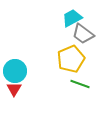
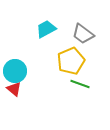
cyan trapezoid: moved 26 px left, 11 px down
yellow pentagon: moved 2 px down
red triangle: rotated 21 degrees counterclockwise
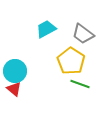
yellow pentagon: rotated 16 degrees counterclockwise
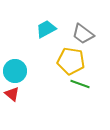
yellow pentagon: rotated 24 degrees counterclockwise
red triangle: moved 2 px left, 5 px down
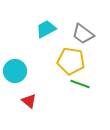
red triangle: moved 17 px right, 7 px down
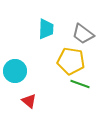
cyan trapezoid: rotated 120 degrees clockwise
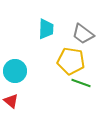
green line: moved 1 px right, 1 px up
red triangle: moved 18 px left
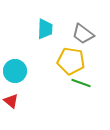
cyan trapezoid: moved 1 px left
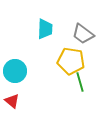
green line: moved 1 px left, 1 px up; rotated 54 degrees clockwise
red triangle: moved 1 px right
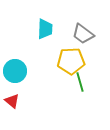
yellow pentagon: rotated 12 degrees counterclockwise
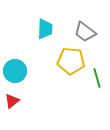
gray trapezoid: moved 2 px right, 2 px up
yellow pentagon: rotated 8 degrees clockwise
green line: moved 17 px right, 4 px up
red triangle: rotated 42 degrees clockwise
